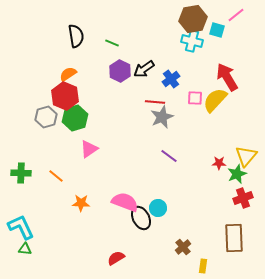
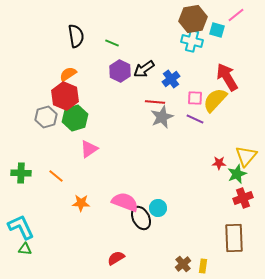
purple line: moved 26 px right, 37 px up; rotated 12 degrees counterclockwise
brown cross: moved 17 px down
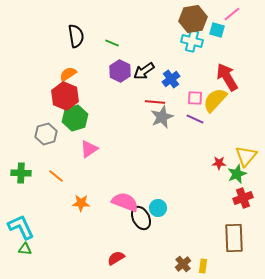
pink line: moved 4 px left, 1 px up
black arrow: moved 2 px down
gray hexagon: moved 17 px down
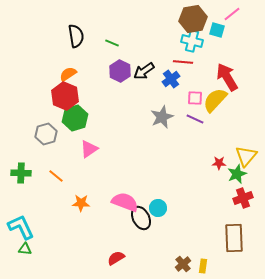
red line: moved 28 px right, 40 px up
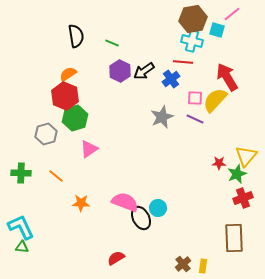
green triangle: moved 3 px left, 2 px up
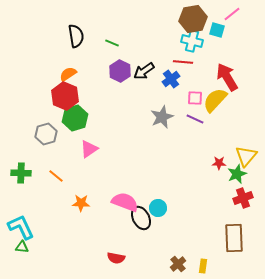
red semicircle: rotated 138 degrees counterclockwise
brown cross: moved 5 px left
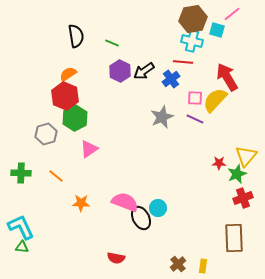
green hexagon: rotated 10 degrees counterclockwise
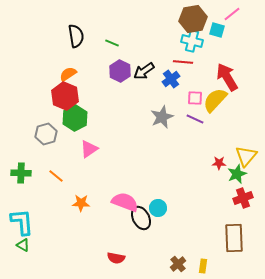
cyan L-shape: moved 1 px right, 5 px up; rotated 20 degrees clockwise
green triangle: moved 1 px right, 2 px up; rotated 24 degrees clockwise
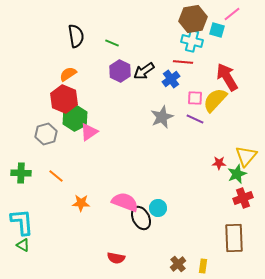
red hexagon: moved 1 px left, 3 px down
pink triangle: moved 17 px up
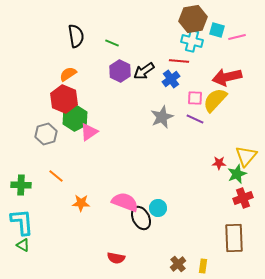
pink line: moved 5 px right, 23 px down; rotated 24 degrees clockwise
red line: moved 4 px left, 1 px up
red arrow: rotated 72 degrees counterclockwise
green cross: moved 12 px down
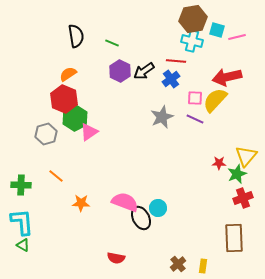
red line: moved 3 px left
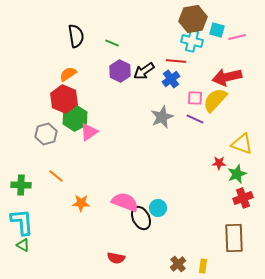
yellow triangle: moved 4 px left, 12 px up; rotated 50 degrees counterclockwise
